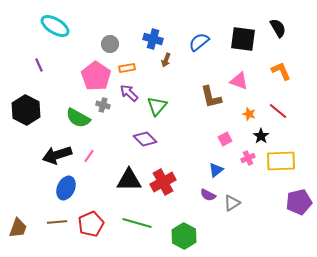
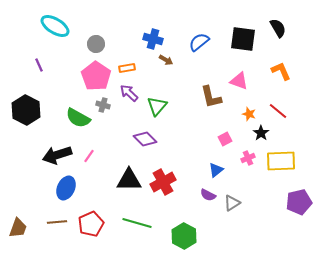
gray circle: moved 14 px left
brown arrow: rotated 80 degrees counterclockwise
black star: moved 3 px up
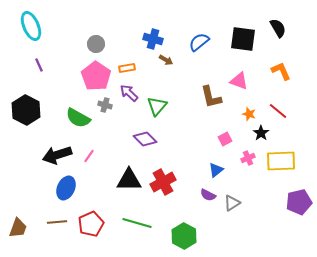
cyan ellipse: moved 24 px left; rotated 36 degrees clockwise
gray cross: moved 2 px right
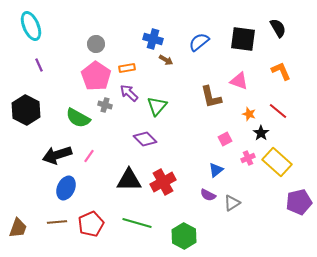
yellow rectangle: moved 4 px left, 1 px down; rotated 44 degrees clockwise
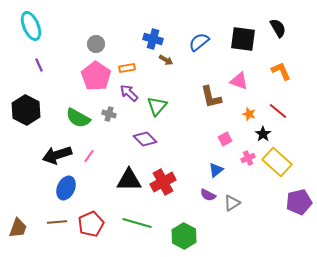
gray cross: moved 4 px right, 9 px down
black star: moved 2 px right, 1 px down
